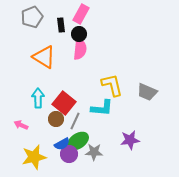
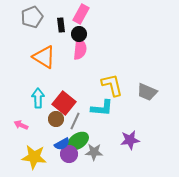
yellow star: rotated 20 degrees clockwise
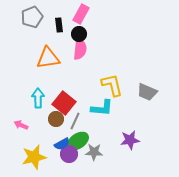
black rectangle: moved 2 px left
orange triangle: moved 4 px right, 1 px down; rotated 40 degrees counterclockwise
yellow star: rotated 20 degrees counterclockwise
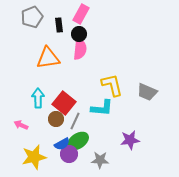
gray star: moved 6 px right, 8 px down
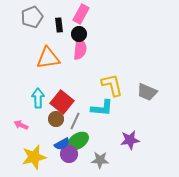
red square: moved 2 px left, 1 px up
